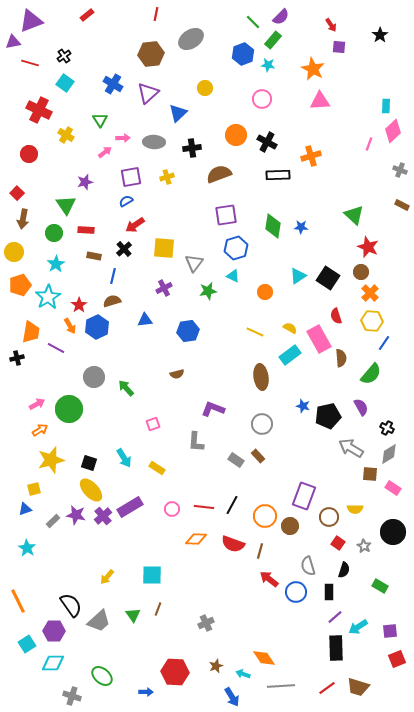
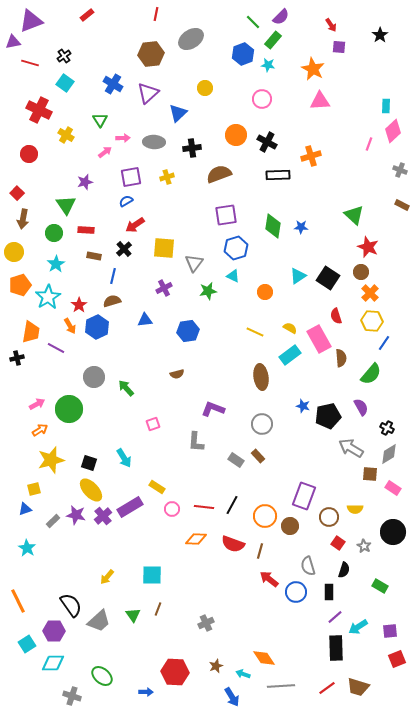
yellow rectangle at (157, 468): moved 19 px down
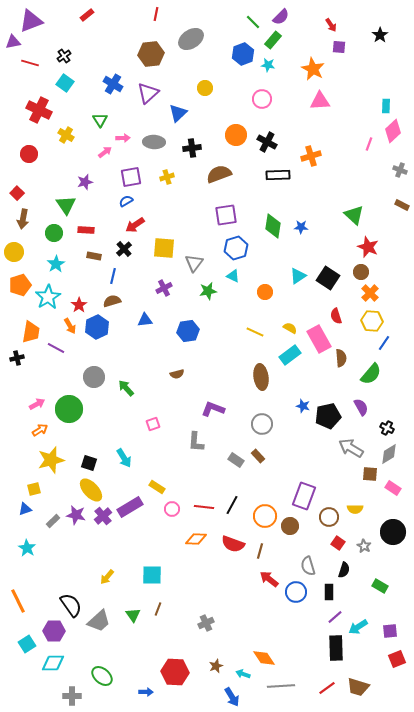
gray cross at (72, 696): rotated 18 degrees counterclockwise
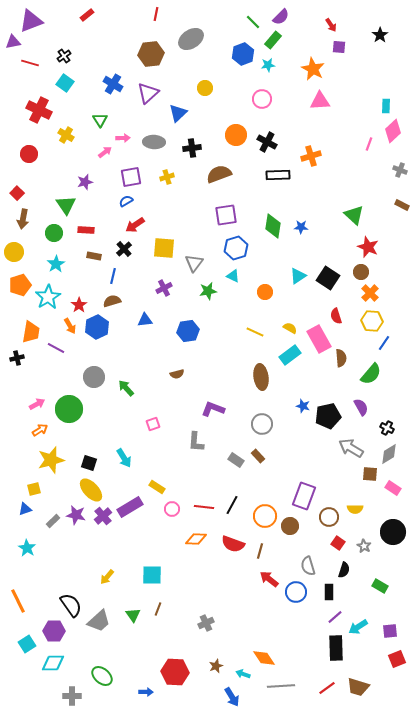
cyan star at (268, 65): rotated 16 degrees counterclockwise
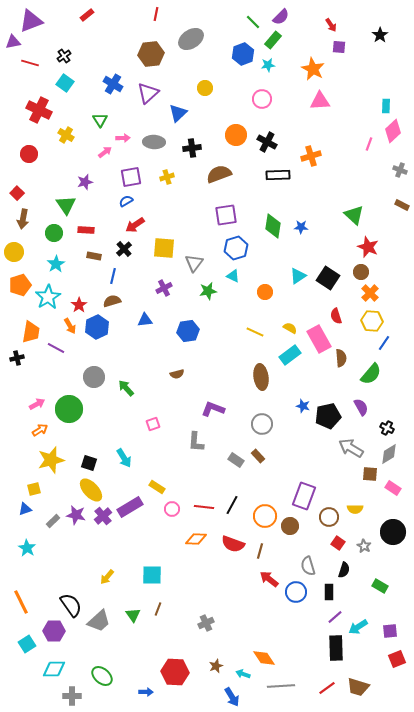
orange line at (18, 601): moved 3 px right, 1 px down
cyan diamond at (53, 663): moved 1 px right, 6 px down
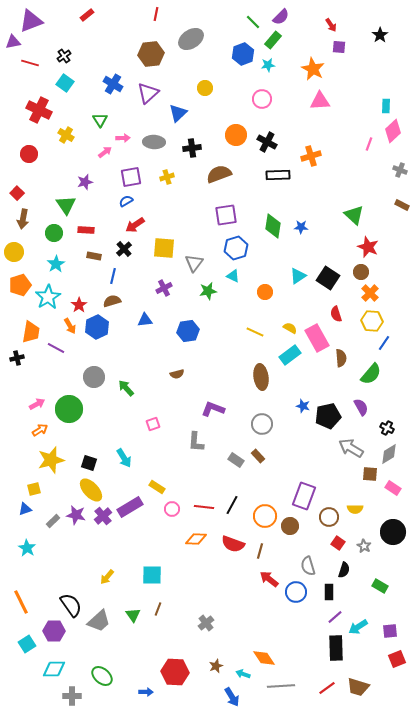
red semicircle at (336, 316): moved 2 px up
pink rectangle at (319, 339): moved 2 px left, 1 px up
gray cross at (206, 623): rotated 14 degrees counterclockwise
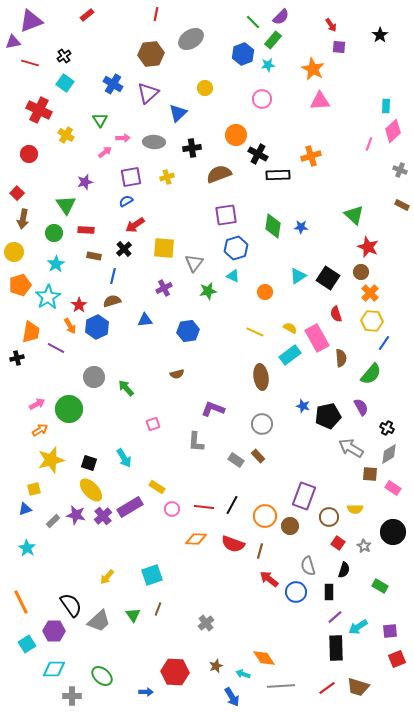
black cross at (267, 142): moved 9 px left, 12 px down
cyan square at (152, 575): rotated 20 degrees counterclockwise
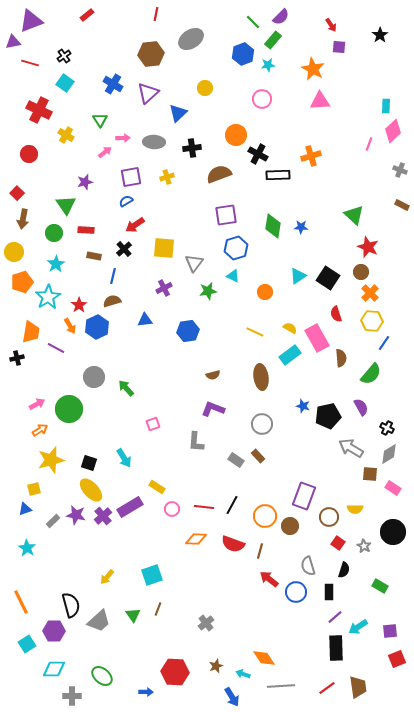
orange pentagon at (20, 285): moved 2 px right, 3 px up
brown semicircle at (177, 374): moved 36 px right, 1 px down
black semicircle at (71, 605): rotated 20 degrees clockwise
brown trapezoid at (358, 687): rotated 115 degrees counterclockwise
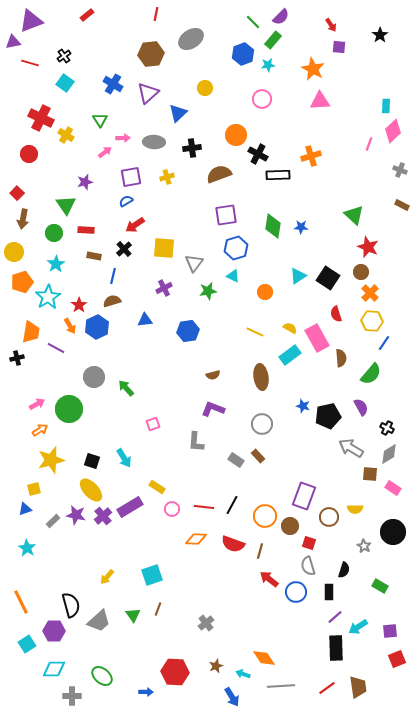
red cross at (39, 110): moved 2 px right, 8 px down
black square at (89, 463): moved 3 px right, 2 px up
red square at (338, 543): moved 29 px left; rotated 16 degrees counterclockwise
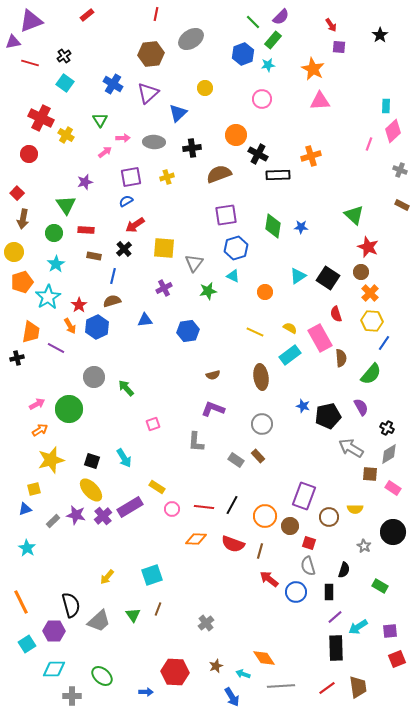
pink rectangle at (317, 338): moved 3 px right
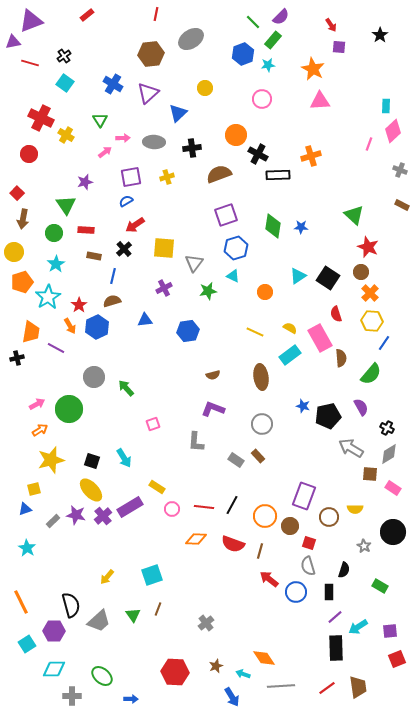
purple square at (226, 215): rotated 10 degrees counterclockwise
blue arrow at (146, 692): moved 15 px left, 7 px down
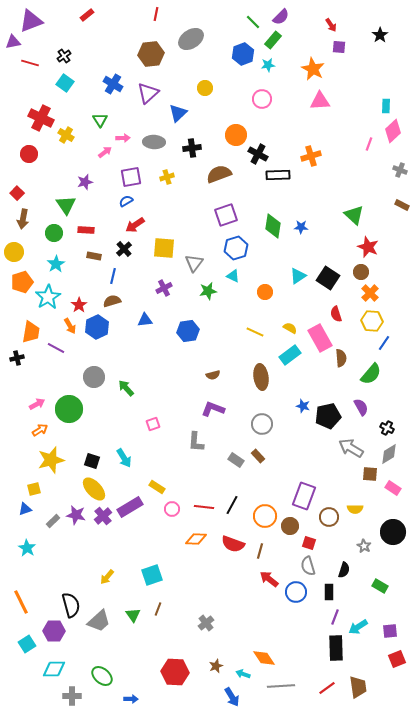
yellow ellipse at (91, 490): moved 3 px right, 1 px up
purple line at (335, 617): rotated 28 degrees counterclockwise
